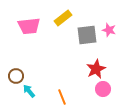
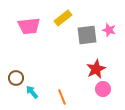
brown circle: moved 2 px down
cyan arrow: moved 3 px right, 1 px down
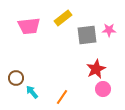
pink star: rotated 16 degrees counterclockwise
orange line: rotated 56 degrees clockwise
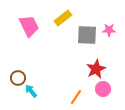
pink trapezoid: rotated 110 degrees counterclockwise
gray square: rotated 10 degrees clockwise
brown circle: moved 2 px right
cyan arrow: moved 1 px left, 1 px up
orange line: moved 14 px right
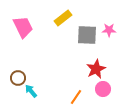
pink trapezoid: moved 6 px left, 1 px down
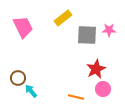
orange line: rotated 70 degrees clockwise
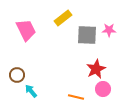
pink trapezoid: moved 3 px right, 3 px down
brown circle: moved 1 px left, 3 px up
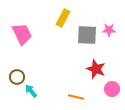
yellow rectangle: rotated 24 degrees counterclockwise
pink trapezoid: moved 4 px left, 4 px down
red star: rotated 24 degrees counterclockwise
brown circle: moved 2 px down
pink circle: moved 9 px right
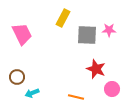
cyan arrow: moved 1 px right, 2 px down; rotated 72 degrees counterclockwise
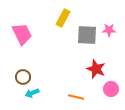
brown circle: moved 6 px right
pink circle: moved 1 px left
